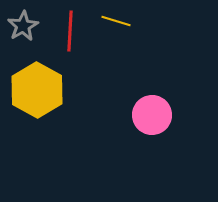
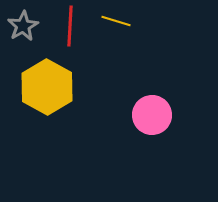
red line: moved 5 px up
yellow hexagon: moved 10 px right, 3 px up
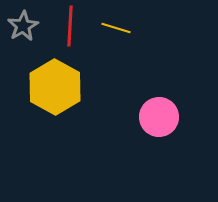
yellow line: moved 7 px down
yellow hexagon: moved 8 px right
pink circle: moved 7 px right, 2 px down
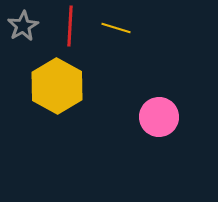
yellow hexagon: moved 2 px right, 1 px up
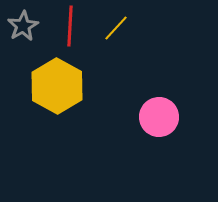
yellow line: rotated 64 degrees counterclockwise
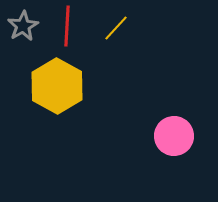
red line: moved 3 px left
pink circle: moved 15 px right, 19 px down
